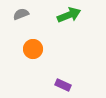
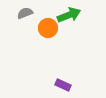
gray semicircle: moved 4 px right, 1 px up
orange circle: moved 15 px right, 21 px up
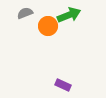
orange circle: moved 2 px up
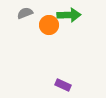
green arrow: rotated 20 degrees clockwise
orange circle: moved 1 px right, 1 px up
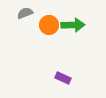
green arrow: moved 4 px right, 10 px down
purple rectangle: moved 7 px up
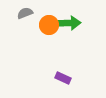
green arrow: moved 4 px left, 2 px up
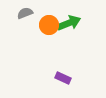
green arrow: rotated 20 degrees counterclockwise
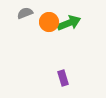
orange circle: moved 3 px up
purple rectangle: rotated 49 degrees clockwise
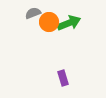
gray semicircle: moved 8 px right
